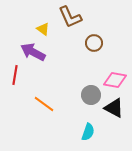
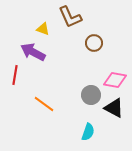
yellow triangle: rotated 16 degrees counterclockwise
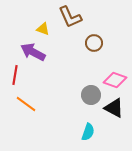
pink diamond: rotated 10 degrees clockwise
orange line: moved 18 px left
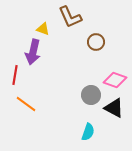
brown circle: moved 2 px right, 1 px up
purple arrow: rotated 105 degrees counterclockwise
